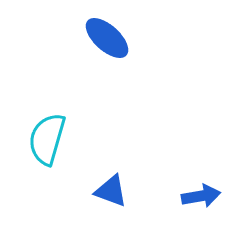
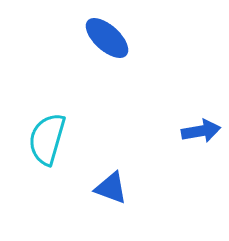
blue triangle: moved 3 px up
blue arrow: moved 65 px up
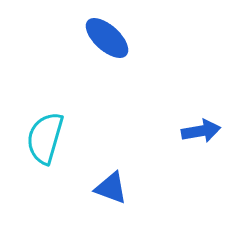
cyan semicircle: moved 2 px left, 1 px up
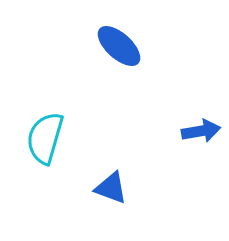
blue ellipse: moved 12 px right, 8 px down
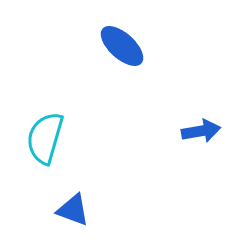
blue ellipse: moved 3 px right
blue triangle: moved 38 px left, 22 px down
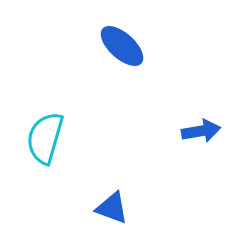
blue triangle: moved 39 px right, 2 px up
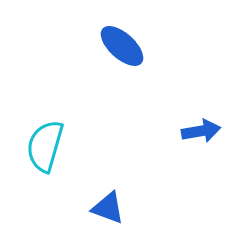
cyan semicircle: moved 8 px down
blue triangle: moved 4 px left
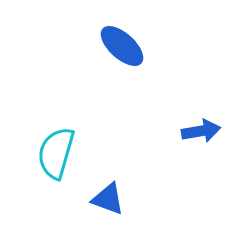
cyan semicircle: moved 11 px right, 7 px down
blue triangle: moved 9 px up
